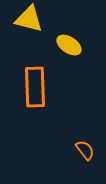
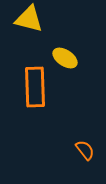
yellow ellipse: moved 4 px left, 13 px down
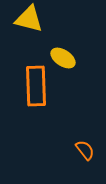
yellow ellipse: moved 2 px left
orange rectangle: moved 1 px right, 1 px up
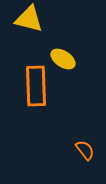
yellow ellipse: moved 1 px down
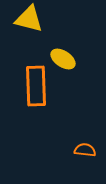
orange semicircle: rotated 45 degrees counterclockwise
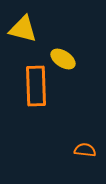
yellow triangle: moved 6 px left, 10 px down
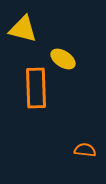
orange rectangle: moved 2 px down
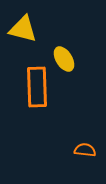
yellow ellipse: moved 1 px right; rotated 25 degrees clockwise
orange rectangle: moved 1 px right, 1 px up
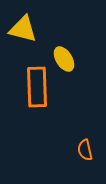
orange semicircle: rotated 110 degrees counterclockwise
